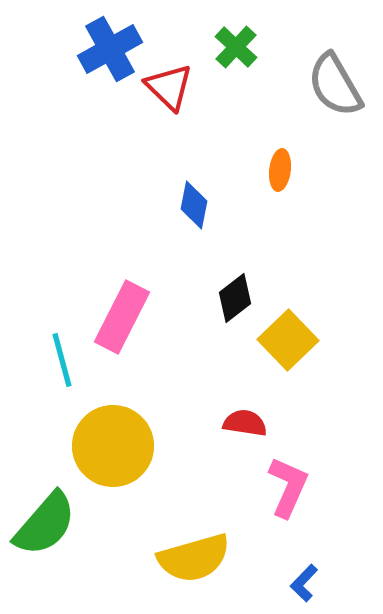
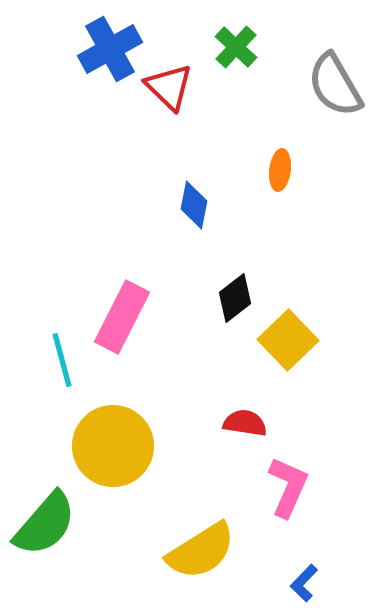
yellow semicircle: moved 7 px right, 7 px up; rotated 16 degrees counterclockwise
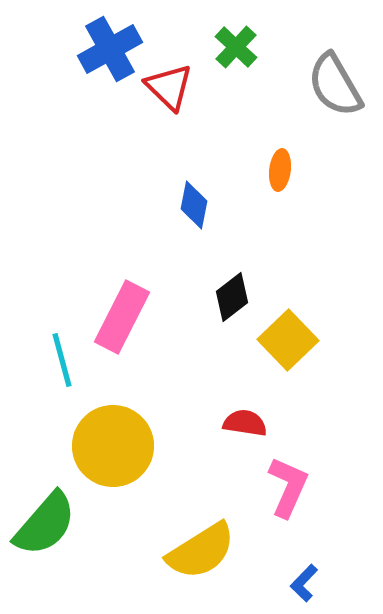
black diamond: moved 3 px left, 1 px up
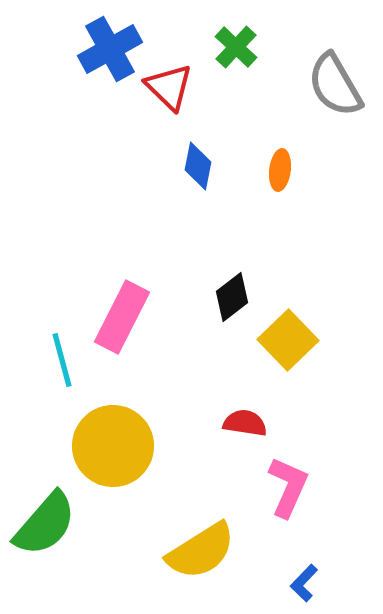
blue diamond: moved 4 px right, 39 px up
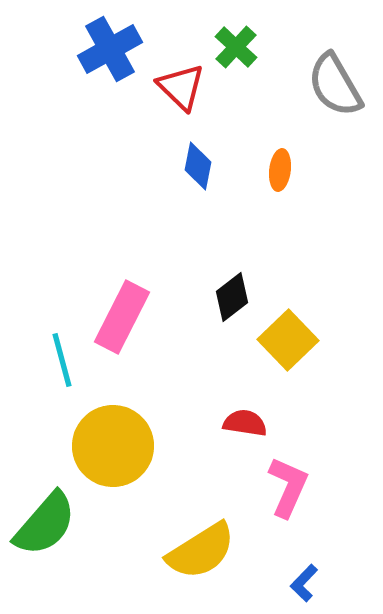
red triangle: moved 12 px right
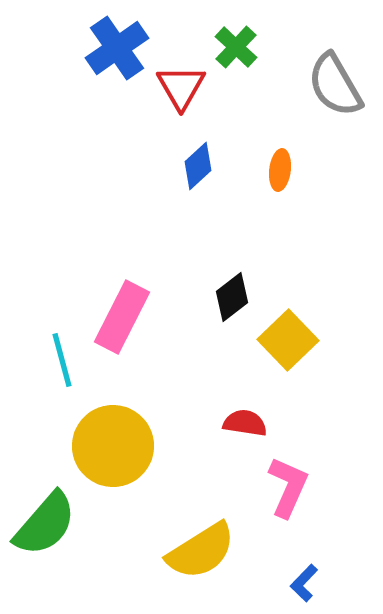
blue cross: moved 7 px right, 1 px up; rotated 6 degrees counterclockwise
red triangle: rotated 16 degrees clockwise
blue diamond: rotated 36 degrees clockwise
